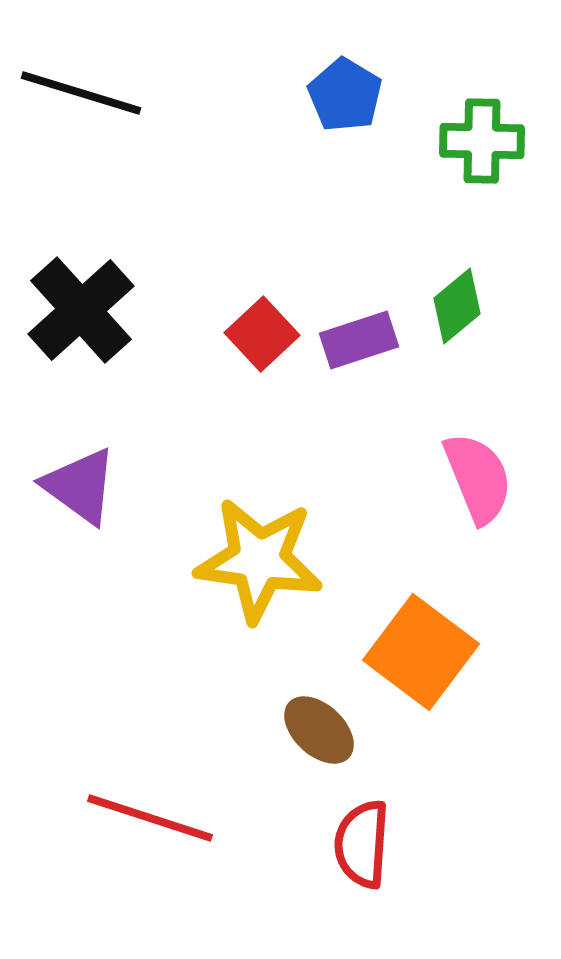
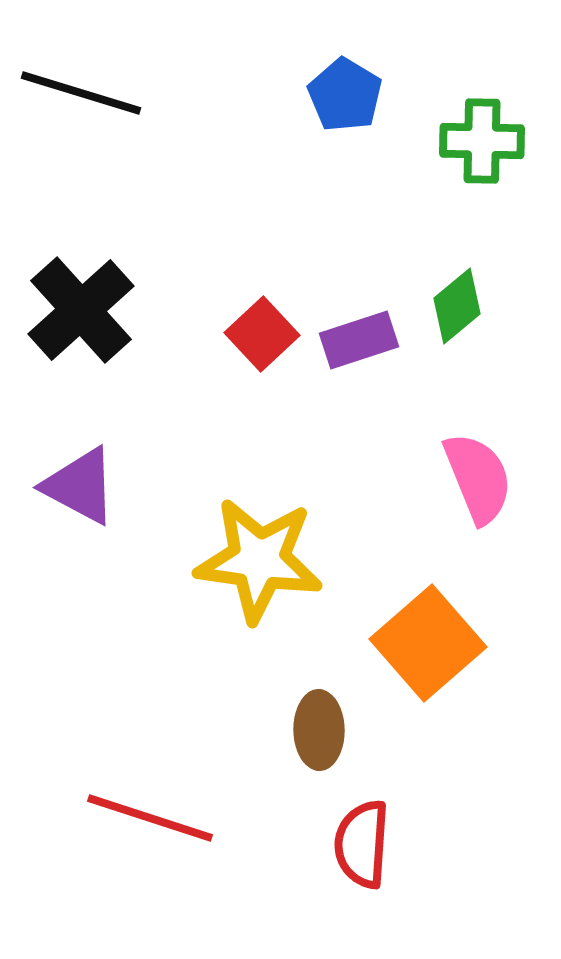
purple triangle: rotated 8 degrees counterclockwise
orange square: moved 7 px right, 9 px up; rotated 12 degrees clockwise
brown ellipse: rotated 46 degrees clockwise
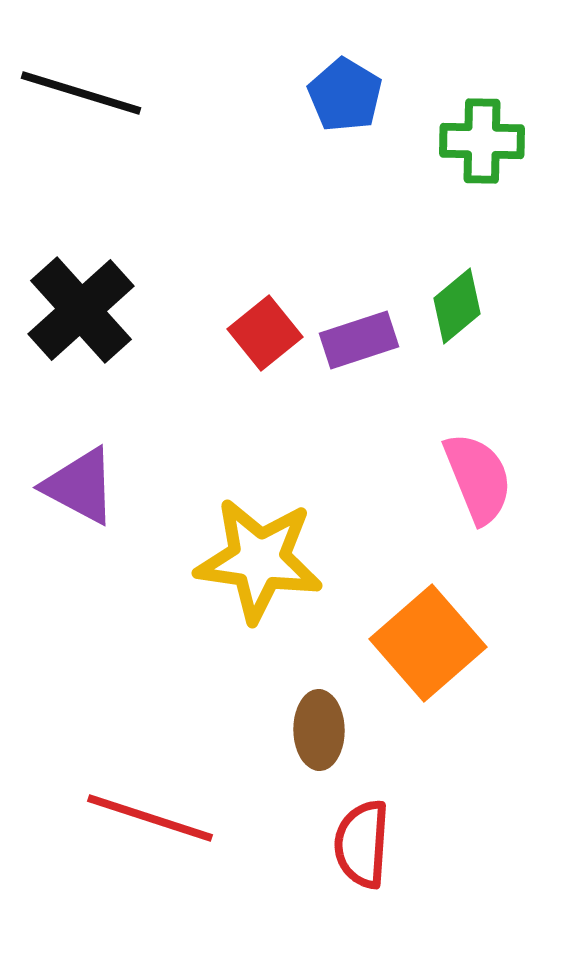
red square: moved 3 px right, 1 px up; rotated 4 degrees clockwise
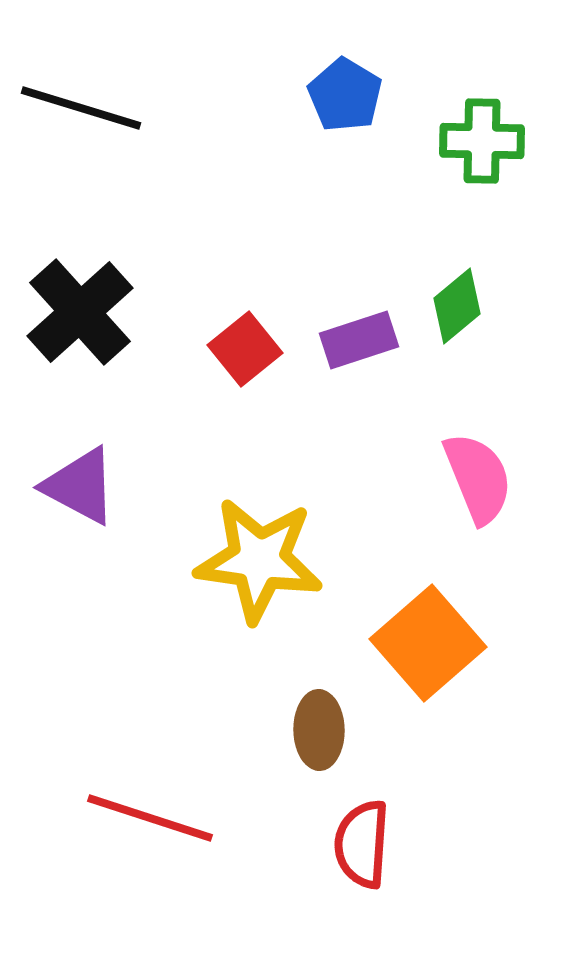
black line: moved 15 px down
black cross: moved 1 px left, 2 px down
red square: moved 20 px left, 16 px down
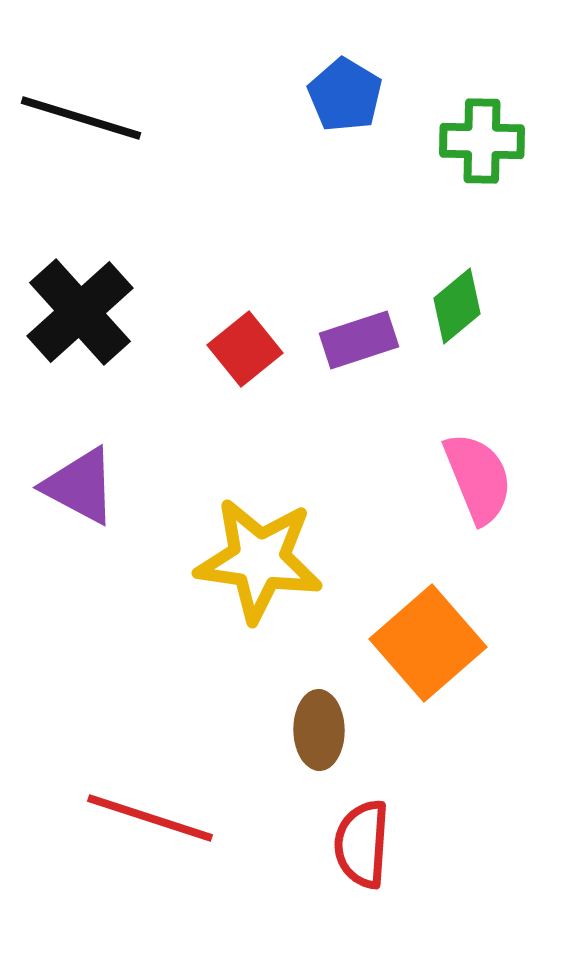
black line: moved 10 px down
